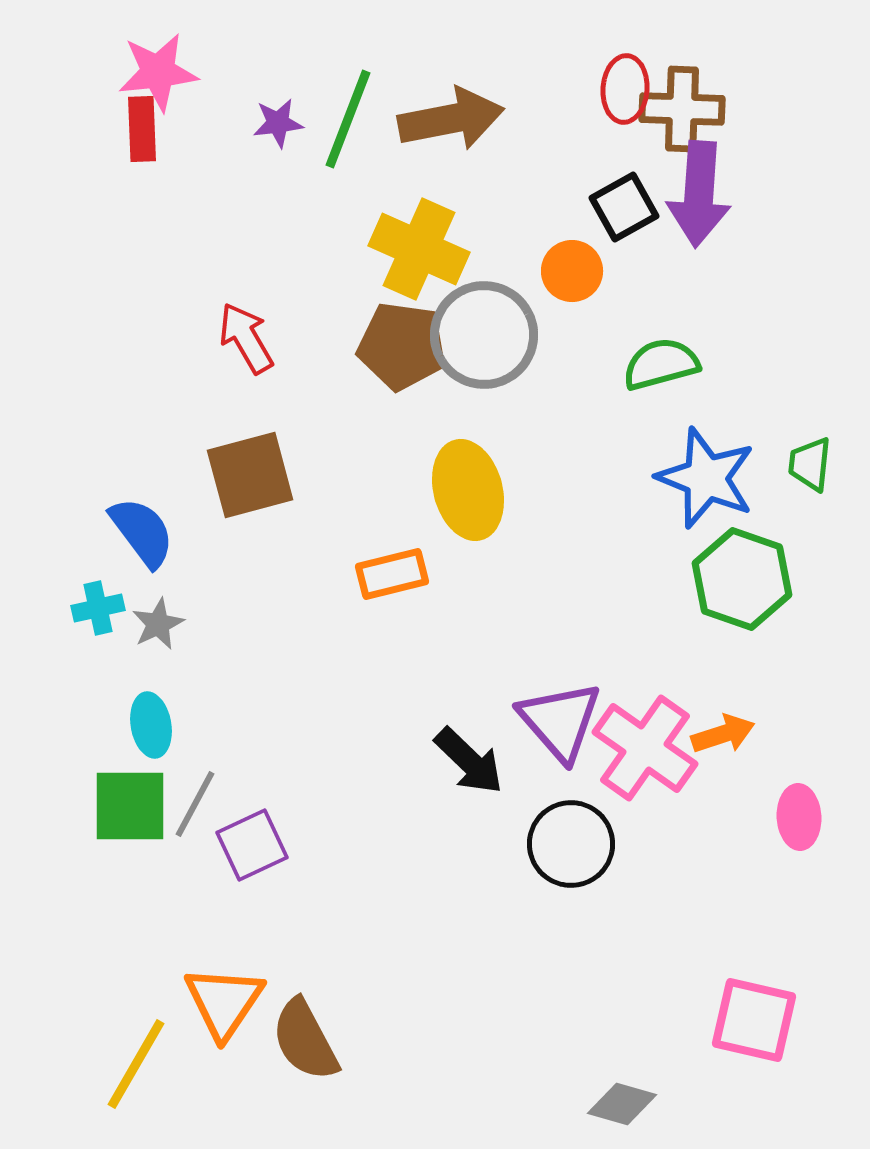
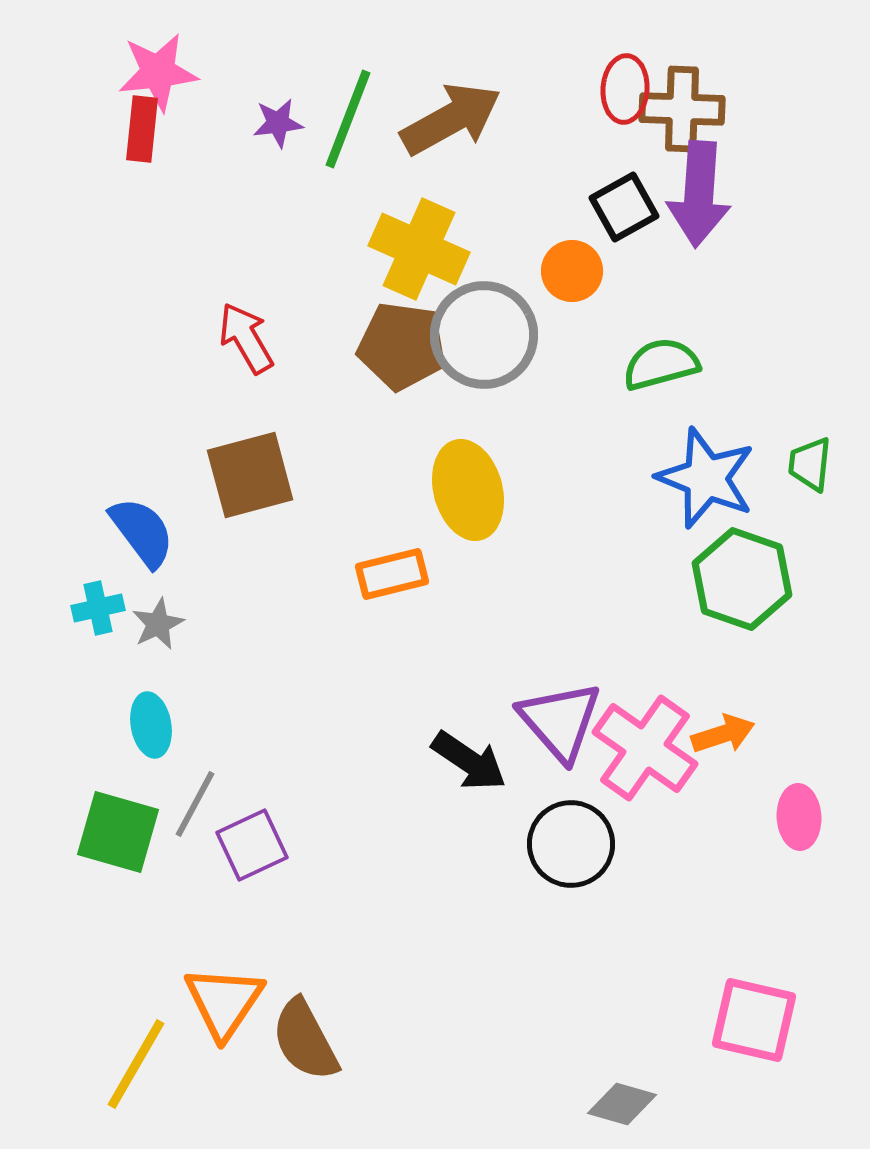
brown arrow: rotated 18 degrees counterclockwise
red rectangle: rotated 8 degrees clockwise
black arrow: rotated 10 degrees counterclockwise
green square: moved 12 px left, 26 px down; rotated 16 degrees clockwise
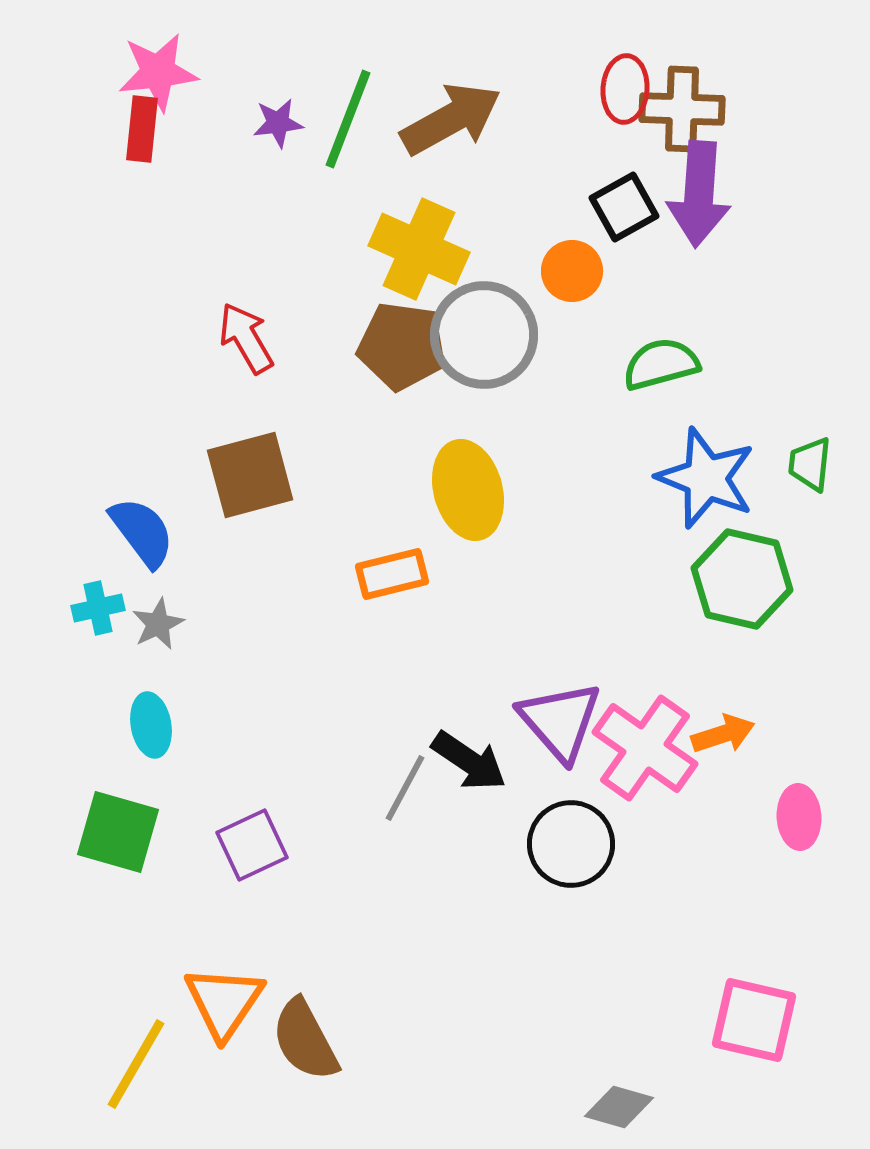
green hexagon: rotated 6 degrees counterclockwise
gray line: moved 210 px right, 16 px up
gray diamond: moved 3 px left, 3 px down
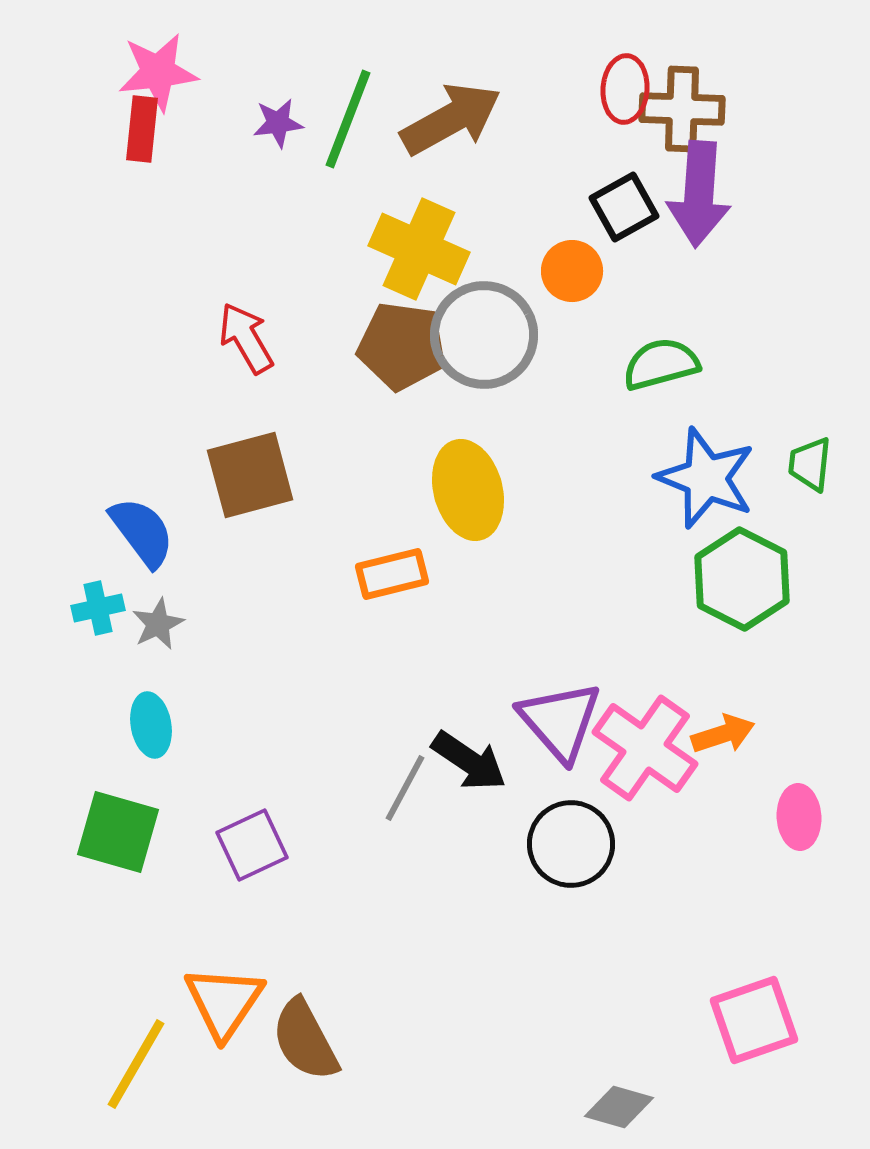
green hexagon: rotated 14 degrees clockwise
pink square: rotated 32 degrees counterclockwise
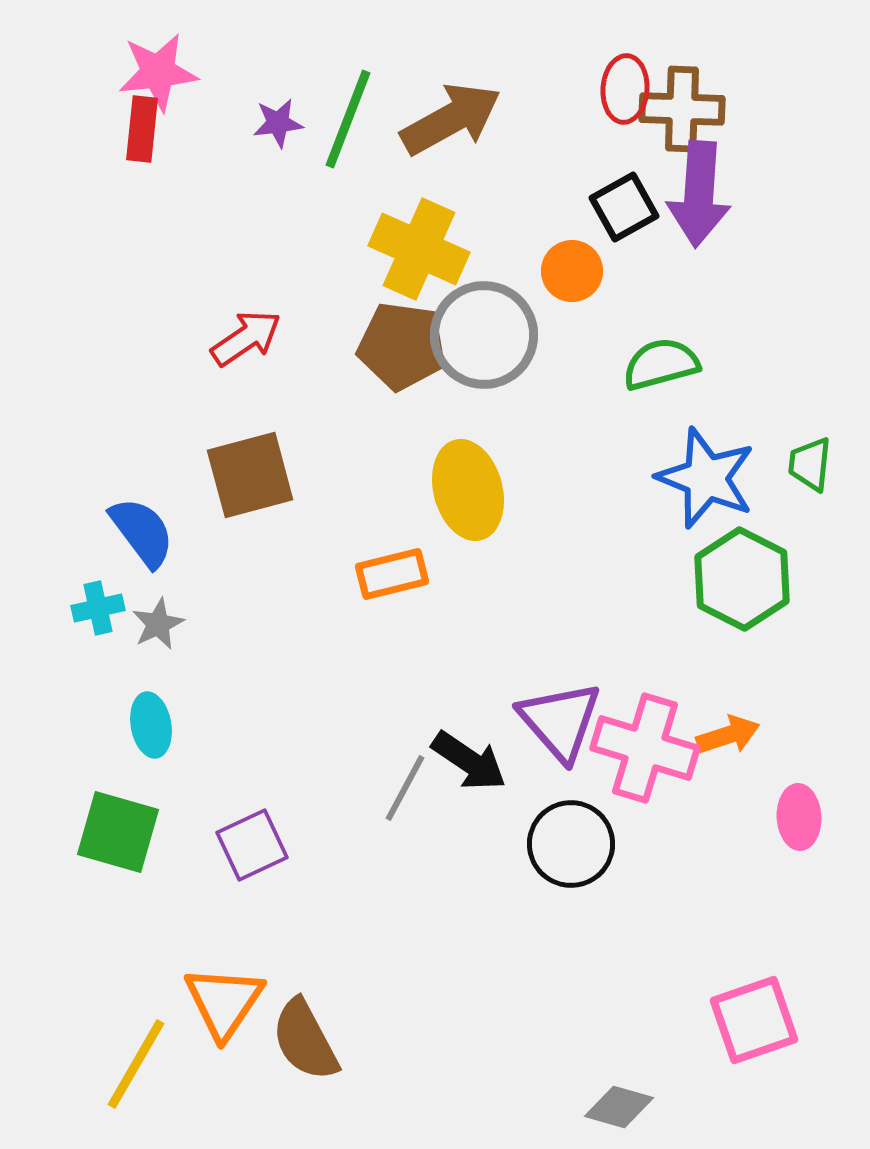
red arrow: rotated 86 degrees clockwise
orange arrow: moved 5 px right, 1 px down
pink cross: rotated 18 degrees counterclockwise
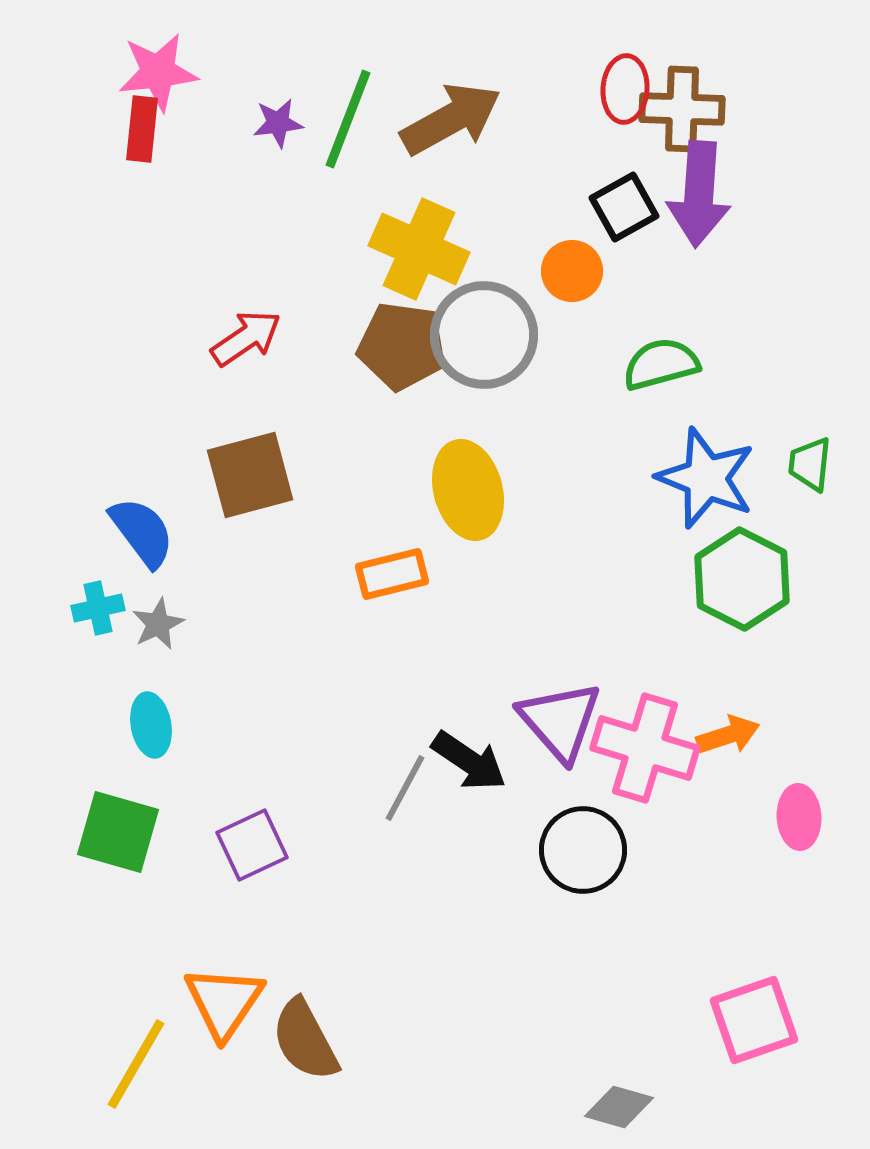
black circle: moved 12 px right, 6 px down
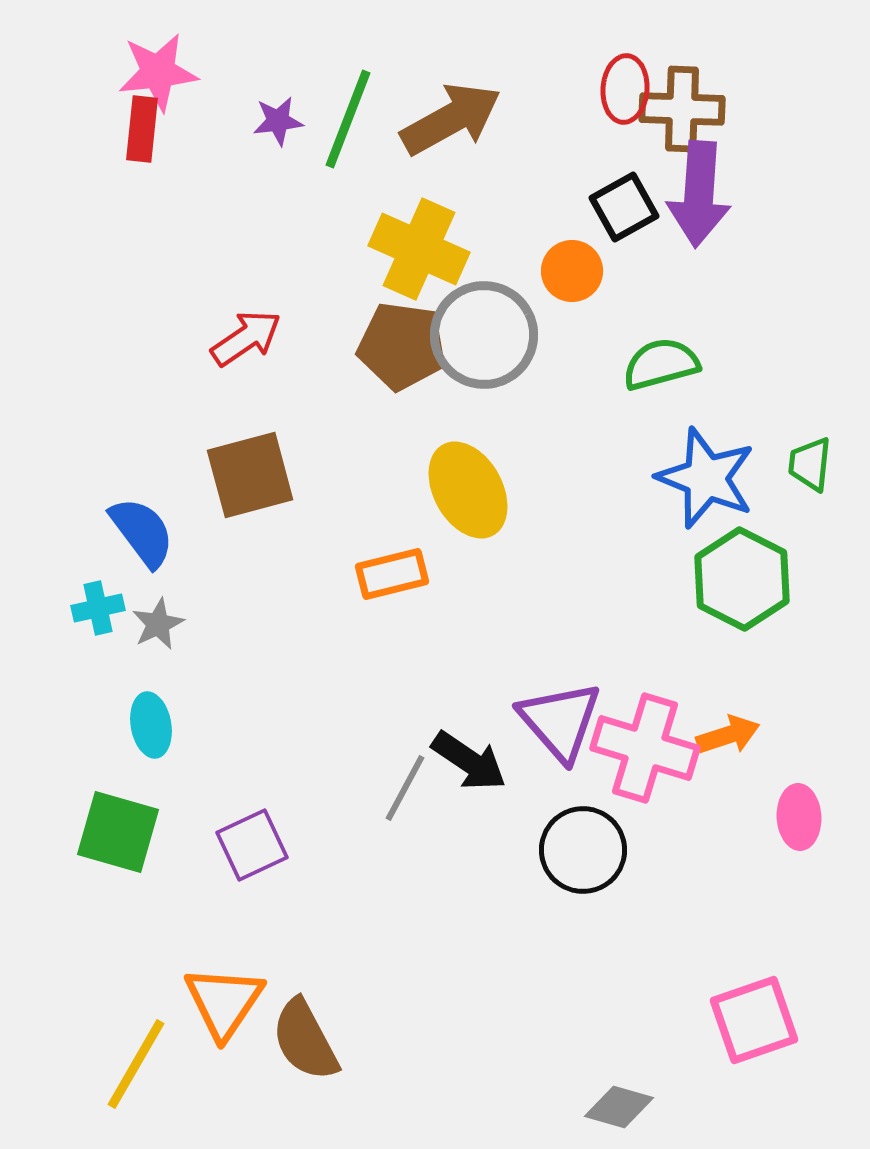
purple star: moved 2 px up
yellow ellipse: rotated 14 degrees counterclockwise
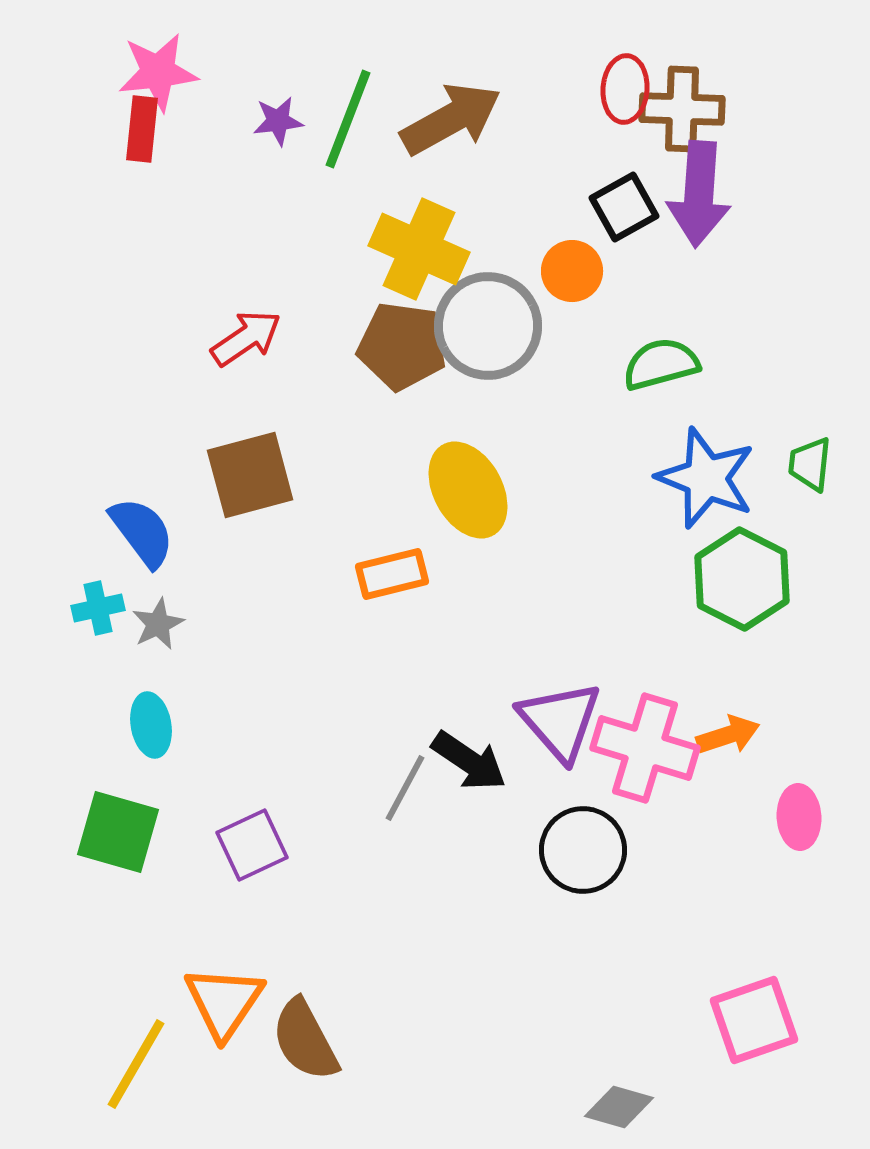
gray circle: moved 4 px right, 9 px up
